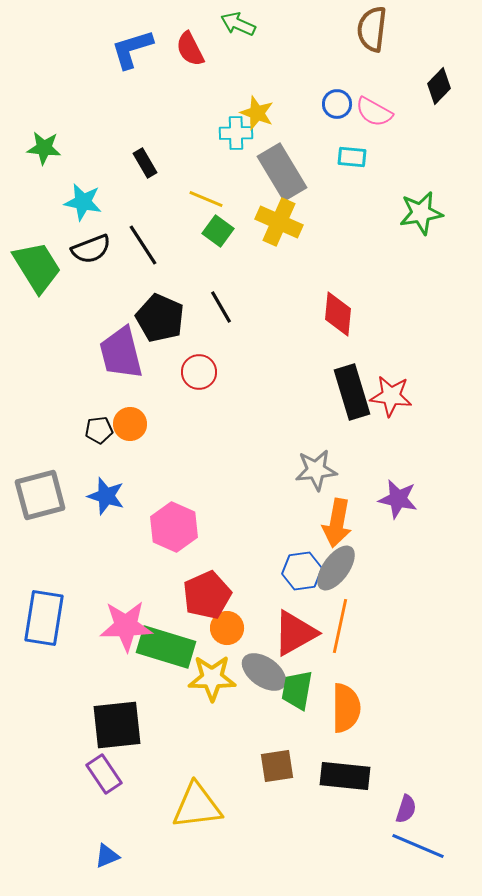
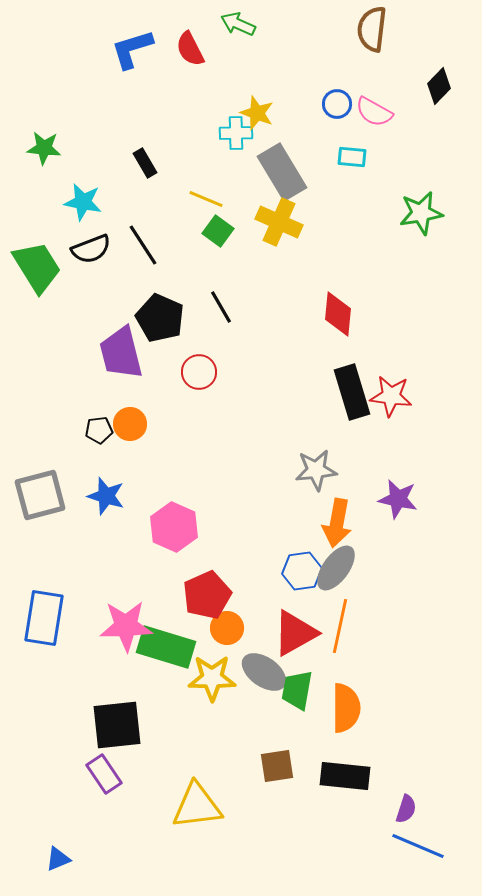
blue triangle at (107, 856): moved 49 px left, 3 px down
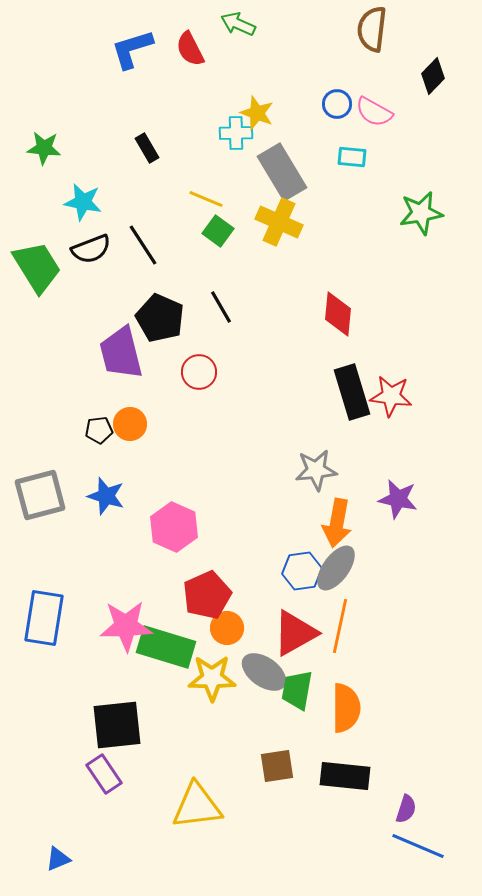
black diamond at (439, 86): moved 6 px left, 10 px up
black rectangle at (145, 163): moved 2 px right, 15 px up
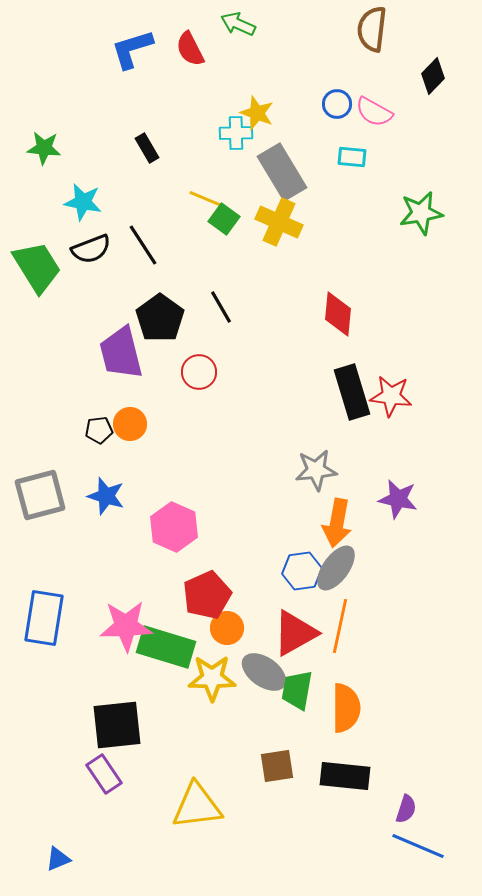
green square at (218, 231): moved 6 px right, 12 px up
black pentagon at (160, 318): rotated 12 degrees clockwise
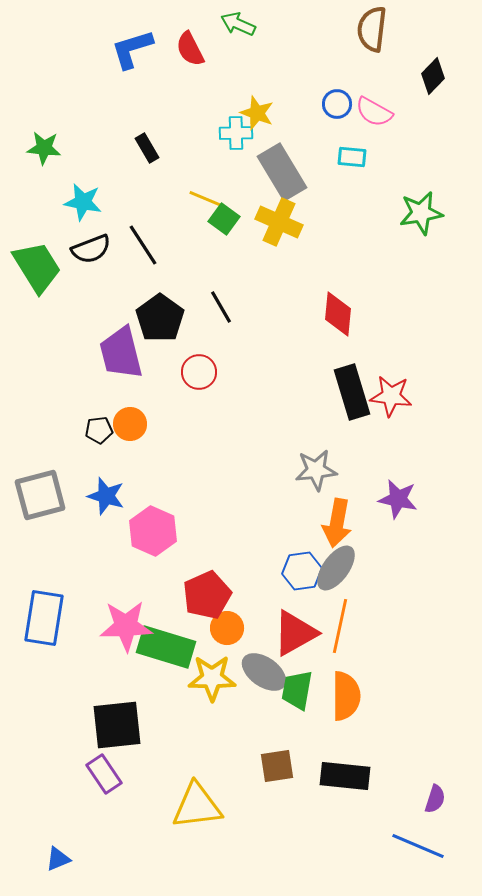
pink hexagon at (174, 527): moved 21 px left, 4 px down
orange semicircle at (346, 708): moved 12 px up
purple semicircle at (406, 809): moved 29 px right, 10 px up
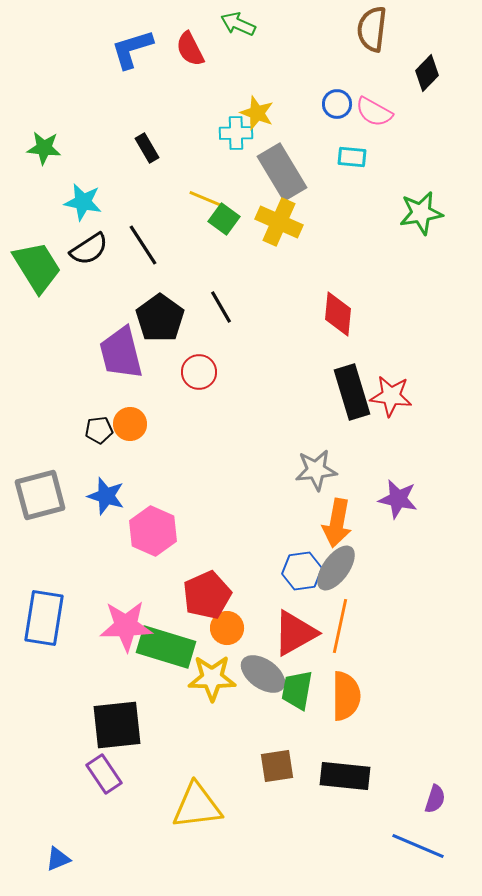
black diamond at (433, 76): moved 6 px left, 3 px up
black semicircle at (91, 249): moved 2 px left; rotated 12 degrees counterclockwise
gray ellipse at (264, 672): moved 1 px left, 2 px down
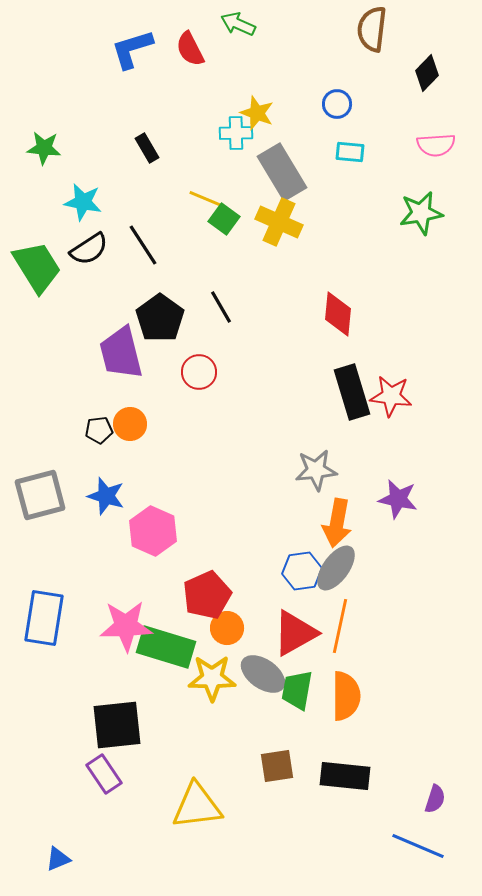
pink semicircle at (374, 112): moved 62 px right, 33 px down; rotated 33 degrees counterclockwise
cyan rectangle at (352, 157): moved 2 px left, 5 px up
